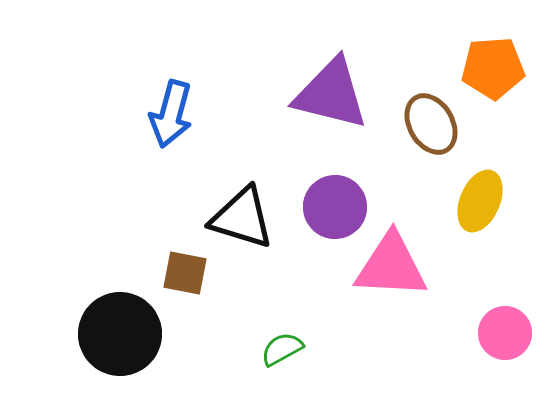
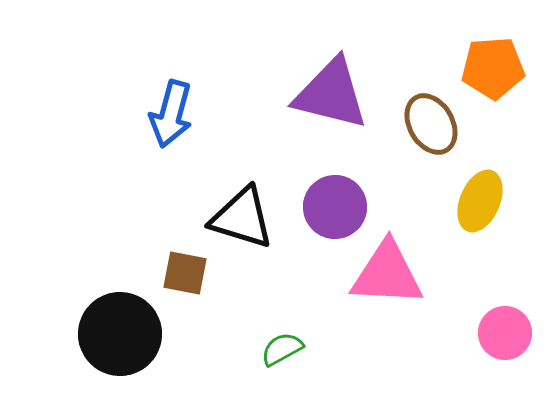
pink triangle: moved 4 px left, 8 px down
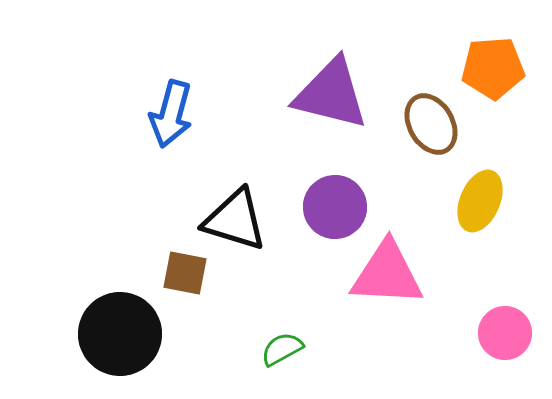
black triangle: moved 7 px left, 2 px down
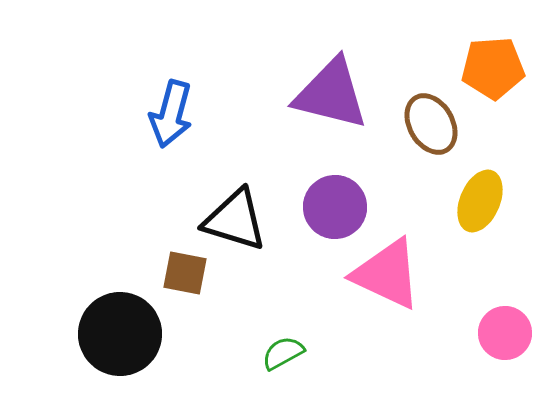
pink triangle: rotated 22 degrees clockwise
green semicircle: moved 1 px right, 4 px down
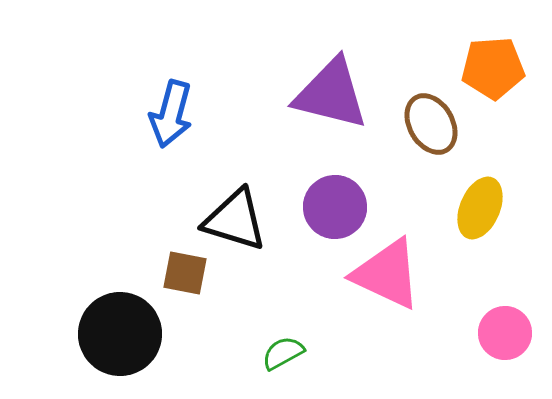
yellow ellipse: moved 7 px down
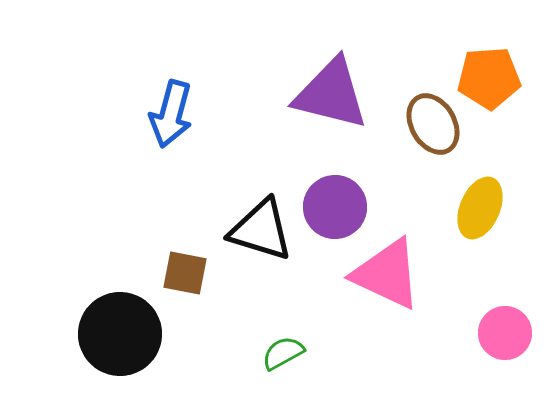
orange pentagon: moved 4 px left, 10 px down
brown ellipse: moved 2 px right
black triangle: moved 26 px right, 10 px down
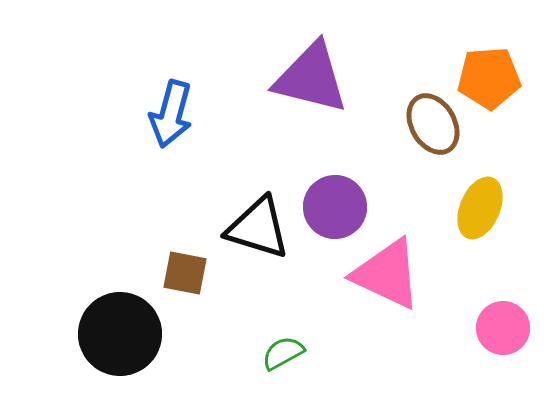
purple triangle: moved 20 px left, 16 px up
black triangle: moved 3 px left, 2 px up
pink circle: moved 2 px left, 5 px up
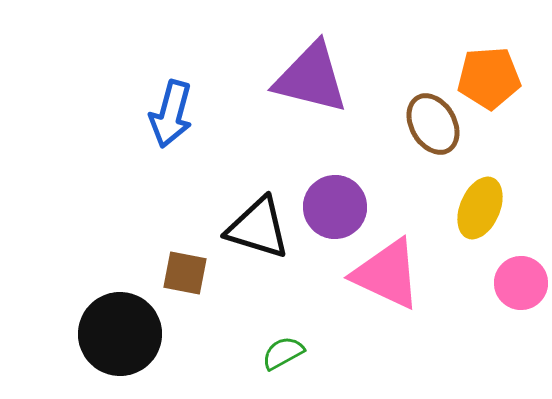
pink circle: moved 18 px right, 45 px up
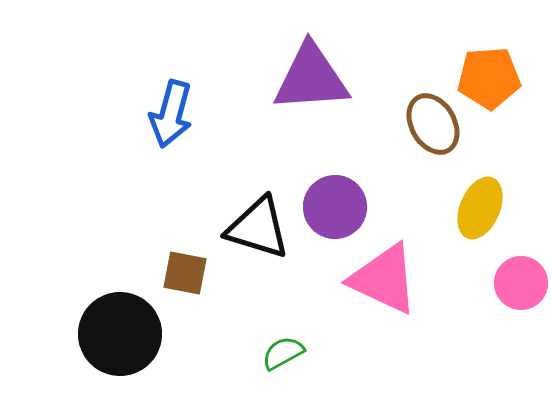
purple triangle: rotated 18 degrees counterclockwise
pink triangle: moved 3 px left, 5 px down
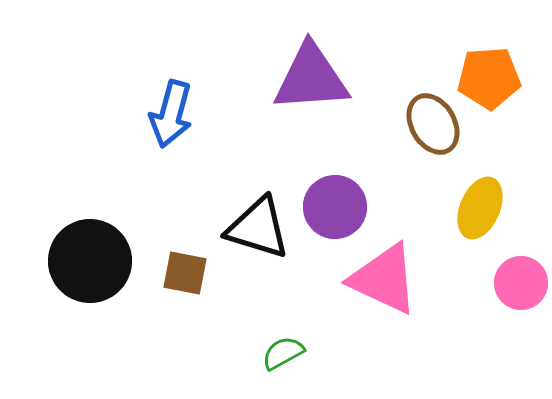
black circle: moved 30 px left, 73 px up
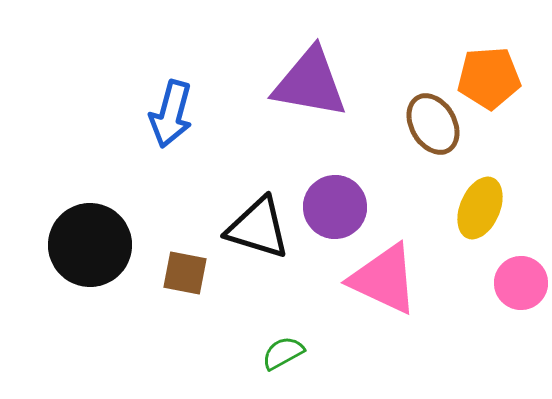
purple triangle: moved 1 px left, 5 px down; rotated 14 degrees clockwise
black circle: moved 16 px up
